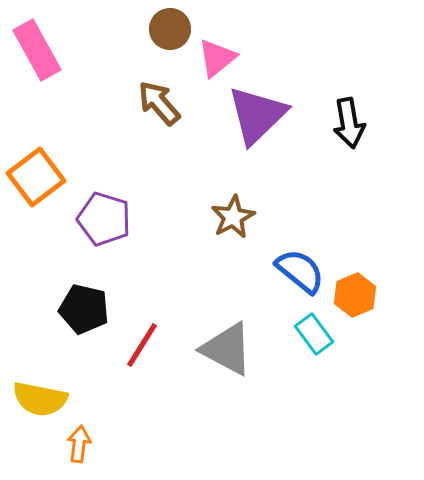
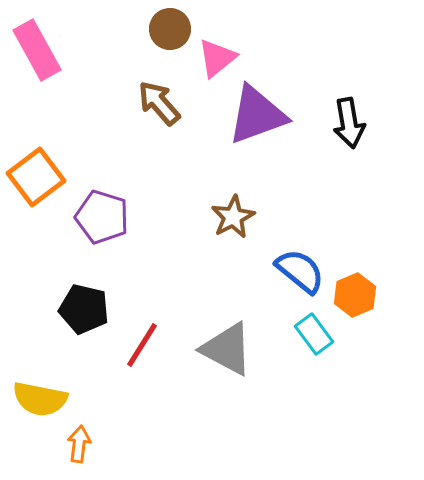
purple triangle: rotated 24 degrees clockwise
purple pentagon: moved 2 px left, 2 px up
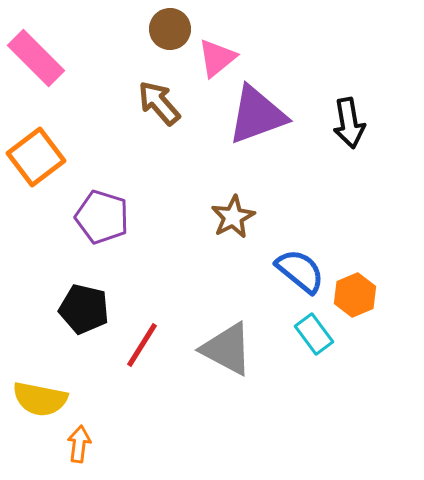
pink rectangle: moved 1 px left, 8 px down; rotated 16 degrees counterclockwise
orange square: moved 20 px up
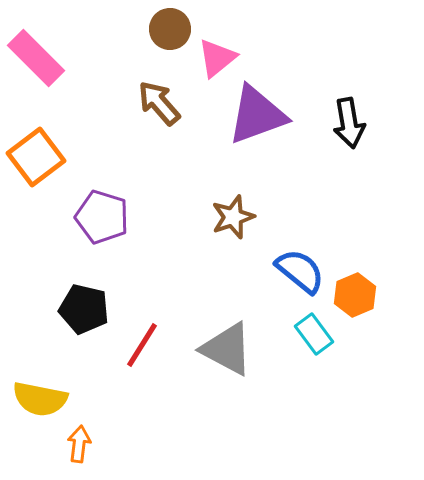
brown star: rotated 9 degrees clockwise
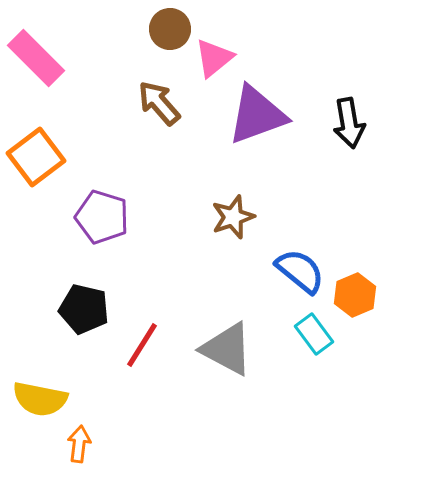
pink triangle: moved 3 px left
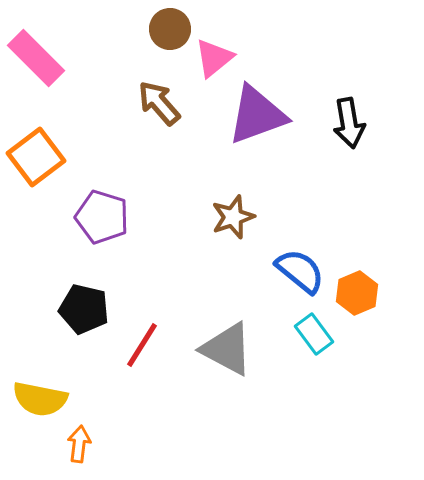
orange hexagon: moved 2 px right, 2 px up
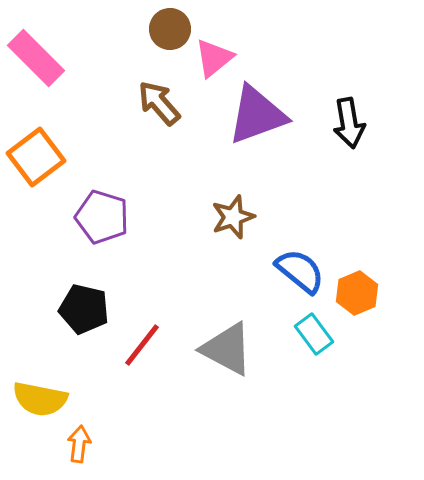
red line: rotated 6 degrees clockwise
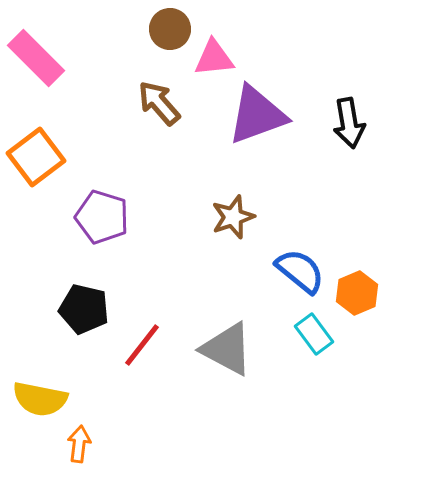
pink triangle: rotated 33 degrees clockwise
